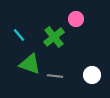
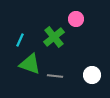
cyan line: moved 1 px right, 5 px down; rotated 64 degrees clockwise
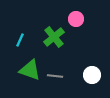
green triangle: moved 6 px down
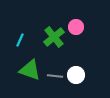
pink circle: moved 8 px down
white circle: moved 16 px left
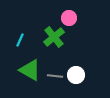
pink circle: moved 7 px left, 9 px up
green triangle: rotated 10 degrees clockwise
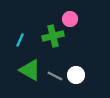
pink circle: moved 1 px right, 1 px down
green cross: moved 1 px left, 1 px up; rotated 25 degrees clockwise
gray line: rotated 21 degrees clockwise
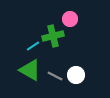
cyan line: moved 13 px right, 6 px down; rotated 32 degrees clockwise
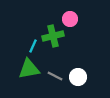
cyan line: rotated 32 degrees counterclockwise
green triangle: moved 1 px left, 1 px up; rotated 40 degrees counterclockwise
white circle: moved 2 px right, 2 px down
